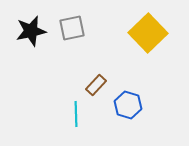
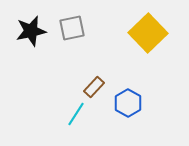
brown rectangle: moved 2 px left, 2 px down
blue hexagon: moved 2 px up; rotated 12 degrees clockwise
cyan line: rotated 35 degrees clockwise
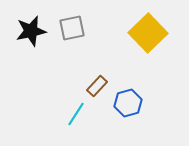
brown rectangle: moved 3 px right, 1 px up
blue hexagon: rotated 16 degrees clockwise
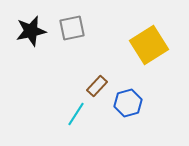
yellow square: moved 1 px right, 12 px down; rotated 12 degrees clockwise
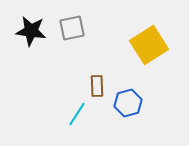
black star: rotated 20 degrees clockwise
brown rectangle: rotated 45 degrees counterclockwise
cyan line: moved 1 px right
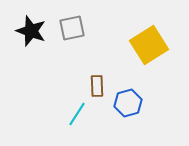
black star: rotated 12 degrees clockwise
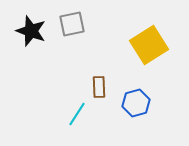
gray square: moved 4 px up
brown rectangle: moved 2 px right, 1 px down
blue hexagon: moved 8 px right
